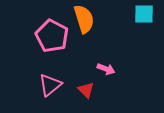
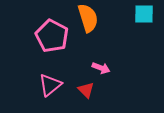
orange semicircle: moved 4 px right, 1 px up
pink arrow: moved 5 px left, 1 px up
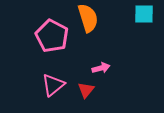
pink arrow: rotated 36 degrees counterclockwise
pink triangle: moved 3 px right
red triangle: rotated 24 degrees clockwise
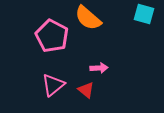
cyan square: rotated 15 degrees clockwise
orange semicircle: rotated 148 degrees clockwise
pink arrow: moved 2 px left; rotated 12 degrees clockwise
red triangle: rotated 30 degrees counterclockwise
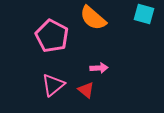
orange semicircle: moved 5 px right
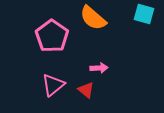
pink pentagon: rotated 8 degrees clockwise
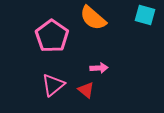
cyan square: moved 1 px right, 1 px down
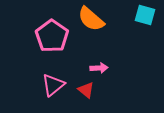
orange semicircle: moved 2 px left, 1 px down
